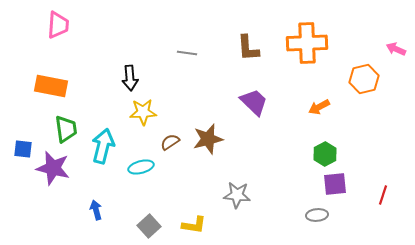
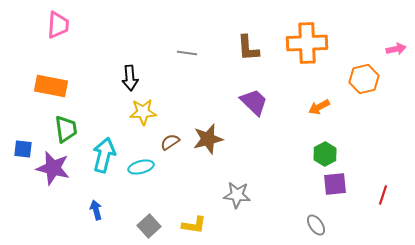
pink arrow: rotated 144 degrees clockwise
cyan arrow: moved 1 px right, 9 px down
gray ellipse: moved 1 px left, 10 px down; rotated 60 degrees clockwise
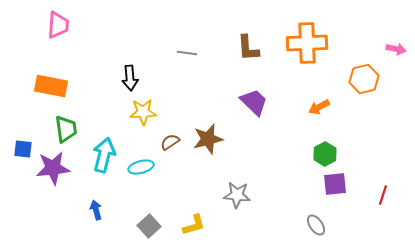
pink arrow: rotated 24 degrees clockwise
purple star: rotated 20 degrees counterclockwise
yellow L-shape: rotated 25 degrees counterclockwise
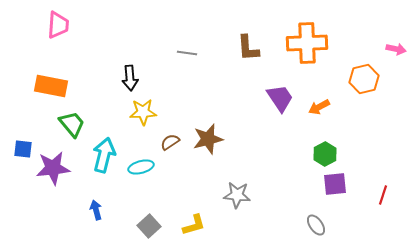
purple trapezoid: moved 26 px right, 4 px up; rotated 12 degrees clockwise
green trapezoid: moved 6 px right, 5 px up; rotated 32 degrees counterclockwise
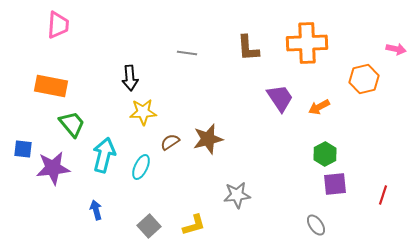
cyan ellipse: rotated 50 degrees counterclockwise
gray star: rotated 12 degrees counterclockwise
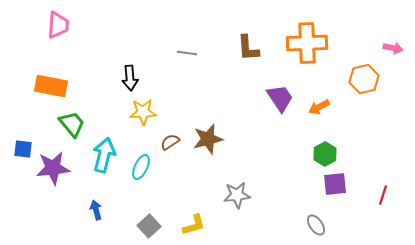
pink arrow: moved 3 px left, 1 px up
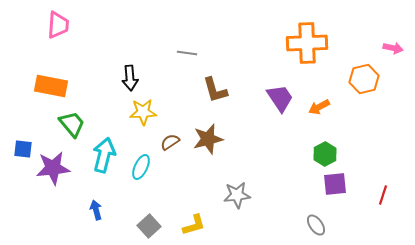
brown L-shape: moved 33 px left, 42 px down; rotated 12 degrees counterclockwise
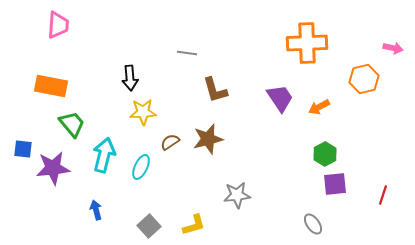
gray ellipse: moved 3 px left, 1 px up
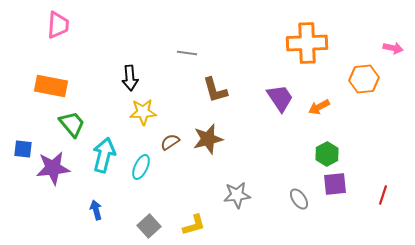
orange hexagon: rotated 8 degrees clockwise
green hexagon: moved 2 px right
gray ellipse: moved 14 px left, 25 px up
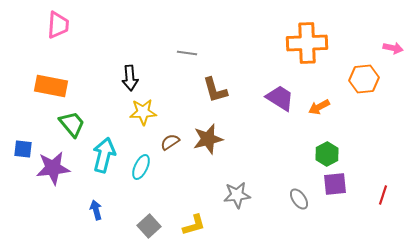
purple trapezoid: rotated 24 degrees counterclockwise
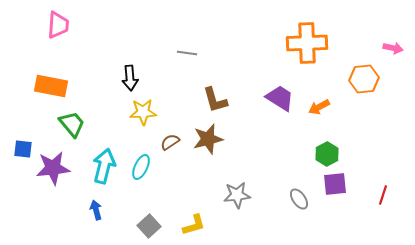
brown L-shape: moved 10 px down
cyan arrow: moved 11 px down
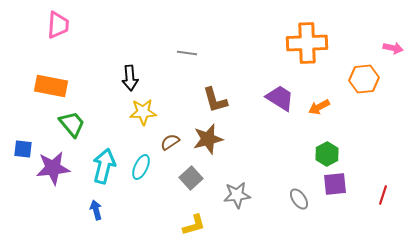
gray square: moved 42 px right, 48 px up
